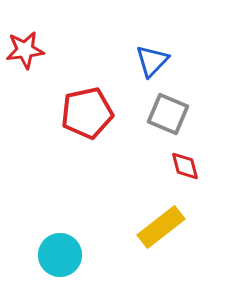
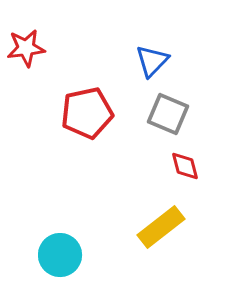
red star: moved 1 px right, 2 px up
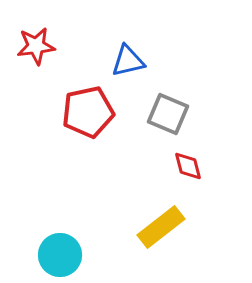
red star: moved 10 px right, 2 px up
blue triangle: moved 24 px left; rotated 33 degrees clockwise
red pentagon: moved 1 px right, 1 px up
red diamond: moved 3 px right
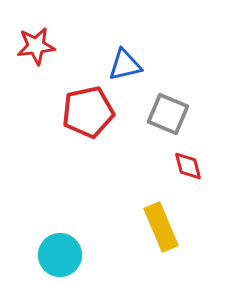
blue triangle: moved 3 px left, 4 px down
yellow rectangle: rotated 75 degrees counterclockwise
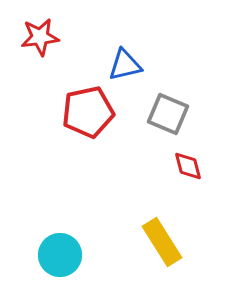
red star: moved 4 px right, 9 px up
yellow rectangle: moved 1 px right, 15 px down; rotated 9 degrees counterclockwise
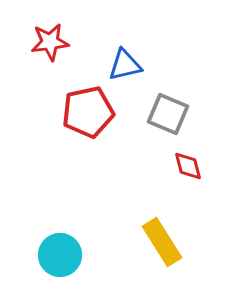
red star: moved 10 px right, 5 px down
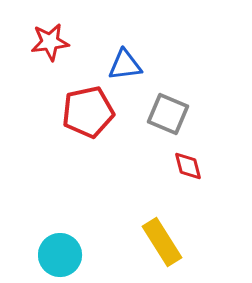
blue triangle: rotated 6 degrees clockwise
